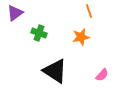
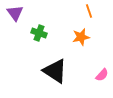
purple triangle: rotated 30 degrees counterclockwise
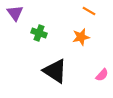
orange line: rotated 40 degrees counterclockwise
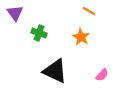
orange star: rotated 30 degrees counterclockwise
black triangle: rotated 8 degrees counterclockwise
